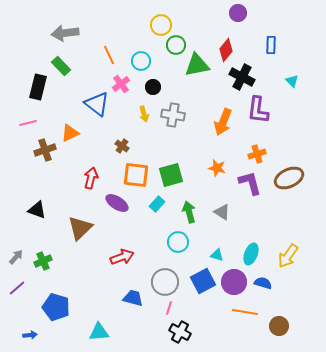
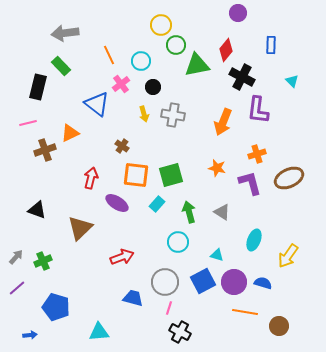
cyan ellipse at (251, 254): moved 3 px right, 14 px up
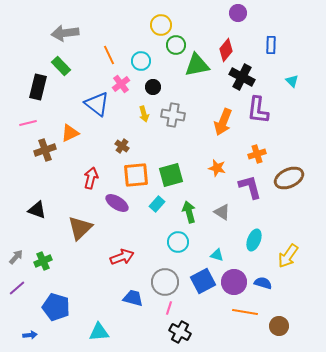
orange square at (136, 175): rotated 12 degrees counterclockwise
purple L-shape at (250, 183): moved 4 px down
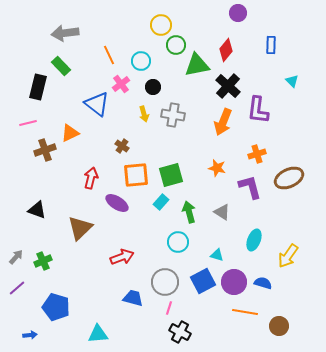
black cross at (242, 77): moved 14 px left, 9 px down; rotated 15 degrees clockwise
cyan rectangle at (157, 204): moved 4 px right, 2 px up
cyan triangle at (99, 332): moved 1 px left, 2 px down
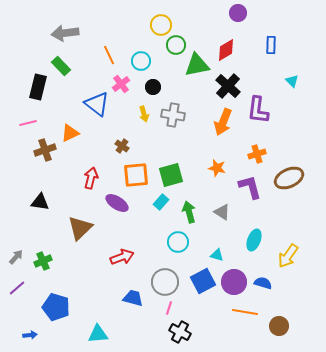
red diamond at (226, 50): rotated 20 degrees clockwise
black triangle at (37, 210): moved 3 px right, 8 px up; rotated 12 degrees counterclockwise
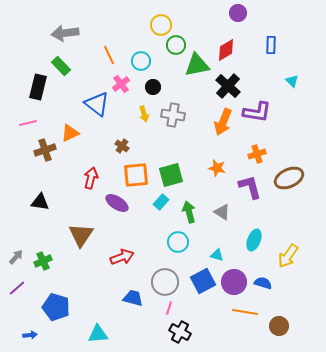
purple L-shape at (258, 110): moved 1 px left, 2 px down; rotated 88 degrees counterclockwise
brown triangle at (80, 228): moved 1 px right, 7 px down; rotated 12 degrees counterclockwise
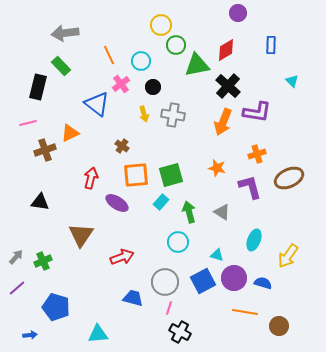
purple circle at (234, 282): moved 4 px up
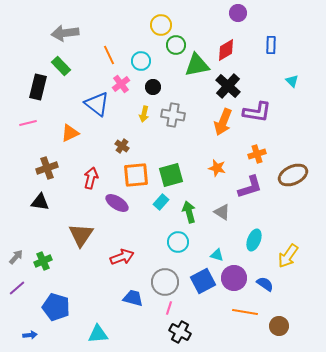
yellow arrow at (144, 114): rotated 28 degrees clockwise
brown cross at (45, 150): moved 2 px right, 18 px down
brown ellipse at (289, 178): moved 4 px right, 3 px up
purple L-shape at (250, 187): rotated 88 degrees clockwise
blue semicircle at (263, 283): moved 2 px right, 1 px down; rotated 18 degrees clockwise
